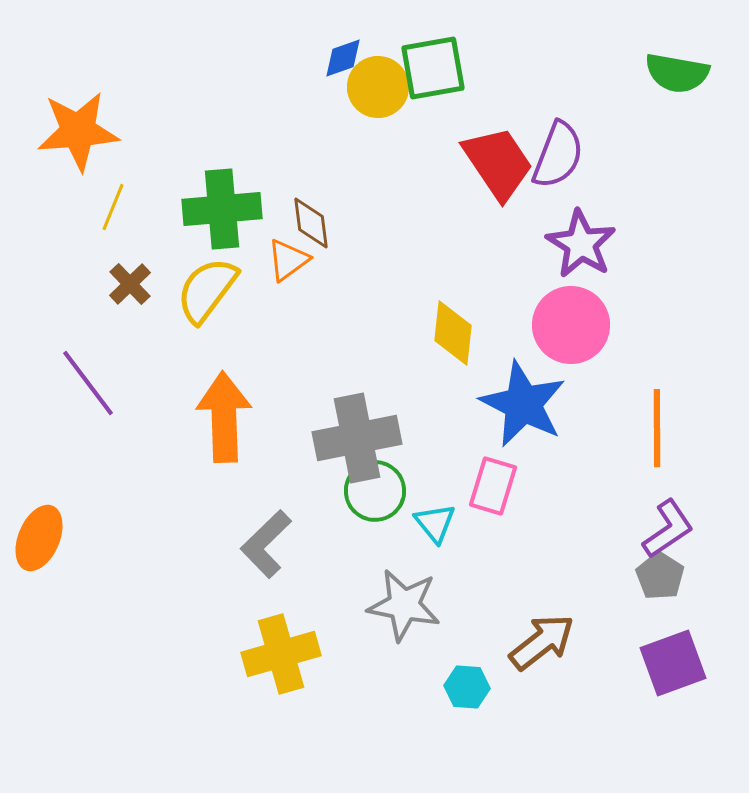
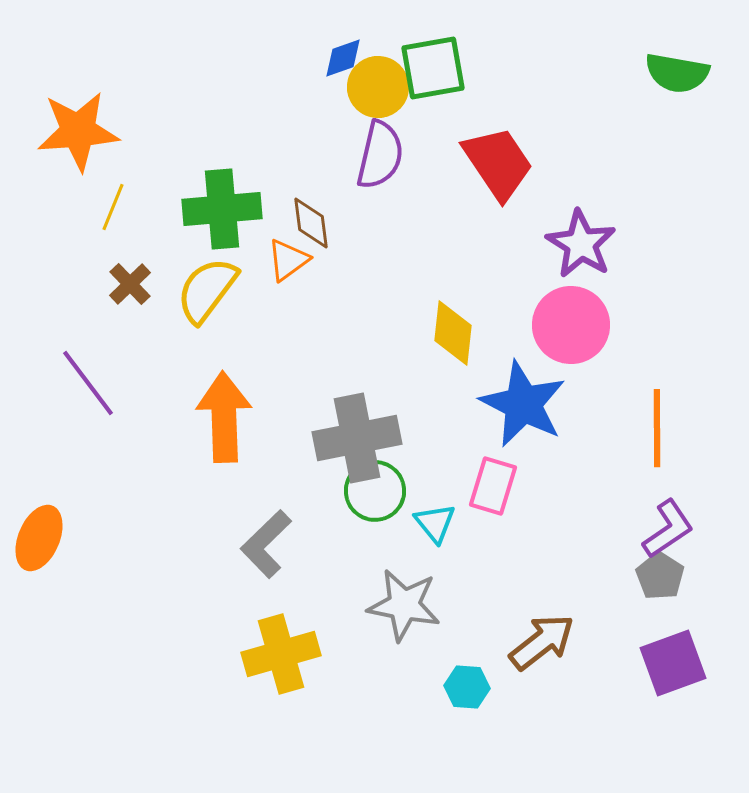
purple semicircle: moved 178 px left; rotated 8 degrees counterclockwise
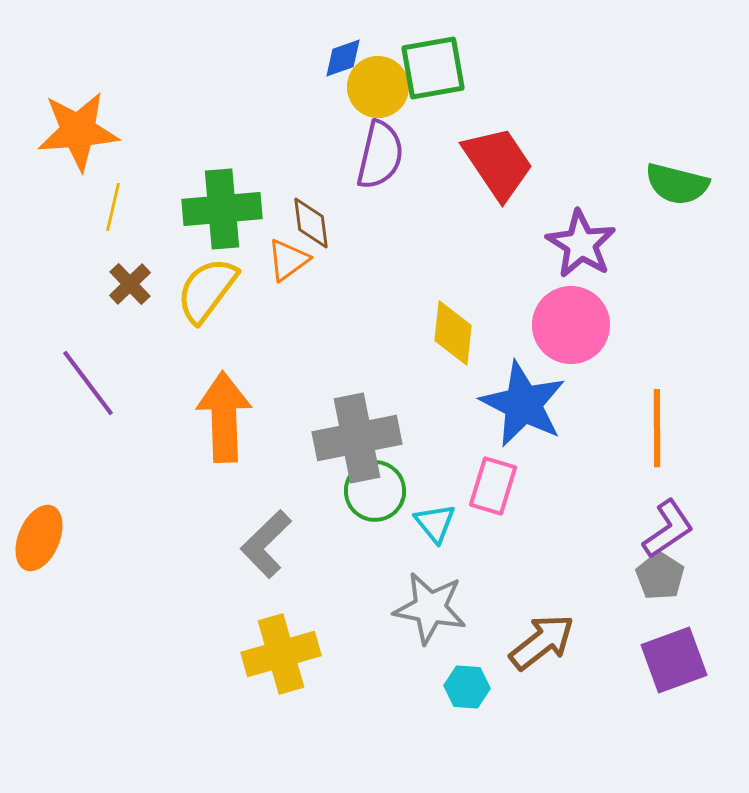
green semicircle: moved 111 px down; rotated 4 degrees clockwise
yellow line: rotated 9 degrees counterclockwise
gray star: moved 26 px right, 3 px down
purple square: moved 1 px right, 3 px up
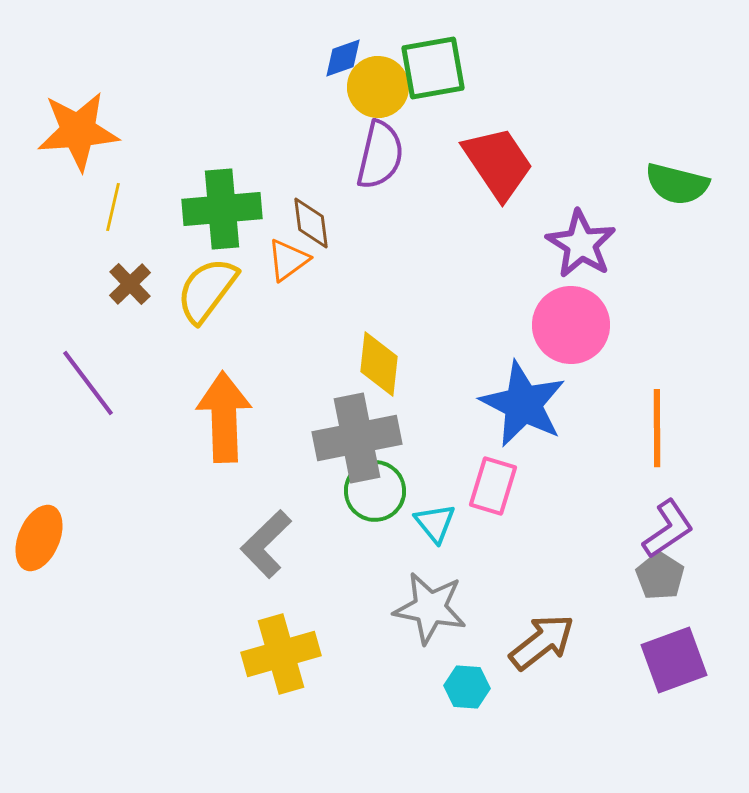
yellow diamond: moved 74 px left, 31 px down
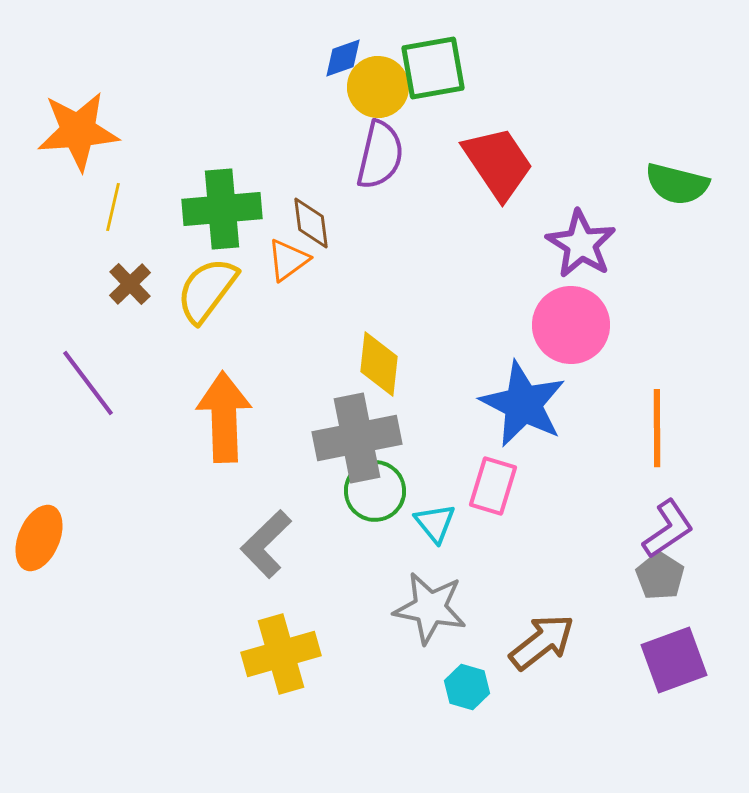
cyan hexagon: rotated 12 degrees clockwise
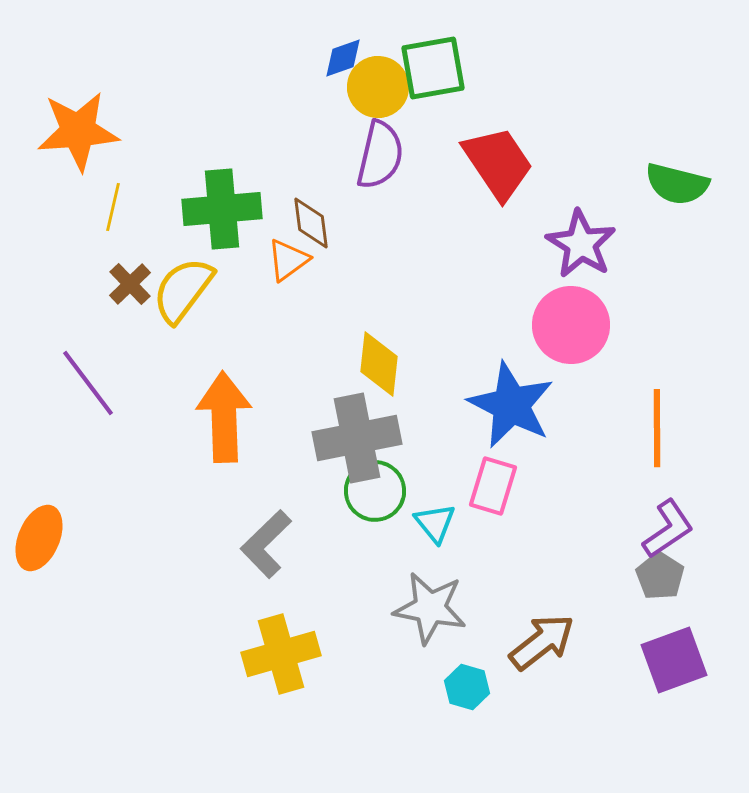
yellow semicircle: moved 24 px left
blue star: moved 12 px left, 1 px down
